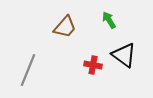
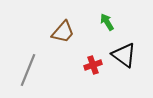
green arrow: moved 2 px left, 2 px down
brown trapezoid: moved 2 px left, 5 px down
red cross: rotated 30 degrees counterclockwise
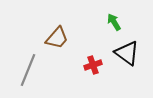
green arrow: moved 7 px right
brown trapezoid: moved 6 px left, 6 px down
black triangle: moved 3 px right, 2 px up
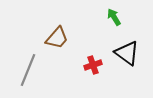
green arrow: moved 5 px up
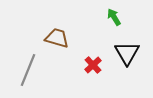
brown trapezoid: rotated 115 degrees counterclockwise
black triangle: rotated 24 degrees clockwise
red cross: rotated 24 degrees counterclockwise
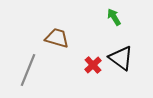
black triangle: moved 6 px left, 5 px down; rotated 24 degrees counterclockwise
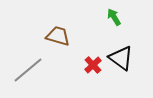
brown trapezoid: moved 1 px right, 2 px up
gray line: rotated 28 degrees clockwise
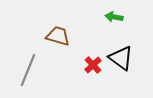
green arrow: rotated 48 degrees counterclockwise
gray line: rotated 28 degrees counterclockwise
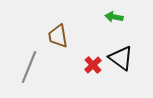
brown trapezoid: rotated 115 degrees counterclockwise
gray line: moved 1 px right, 3 px up
